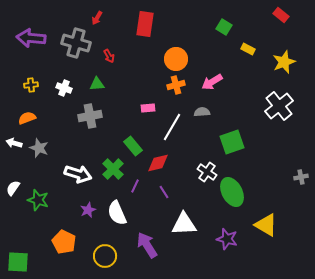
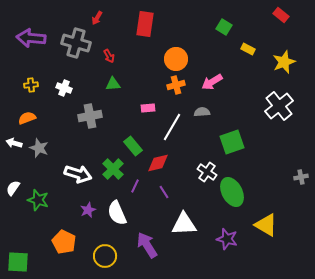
green triangle at (97, 84): moved 16 px right
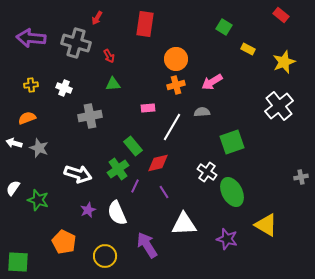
green cross at (113, 169): moved 5 px right; rotated 10 degrees clockwise
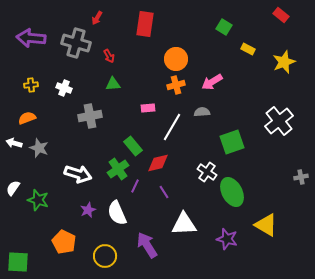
white cross at (279, 106): moved 15 px down
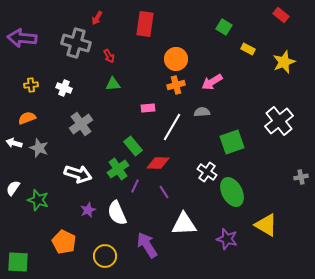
purple arrow at (31, 38): moved 9 px left
gray cross at (90, 116): moved 9 px left, 8 px down; rotated 25 degrees counterclockwise
red diamond at (158, 163): rotated 15 degrees clockwise
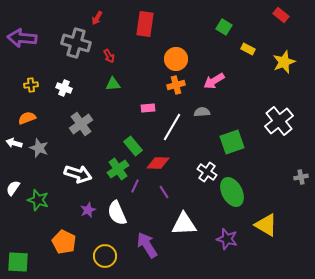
pink arrow at (212, 82): moved 2 px right, 1 px up
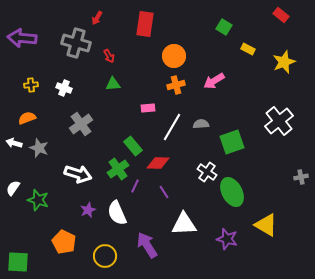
orange circle at (176, 59): moved 2 px left, 3 px up
gray semicircle at (202, 112): moved 1 px left, 12 px down
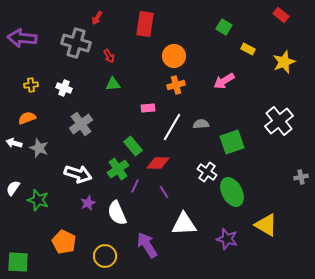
pink arrow at (214, 81): moved 10 px right
purple star at (88, 210): moved 7 px up
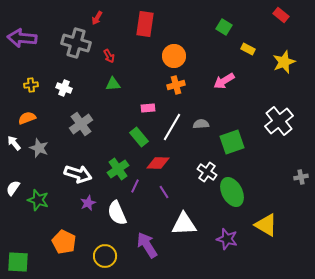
white arrow at (14, 143): rotated 35 degrees clockwise
green rectangle at (133, 146): moved 6 px right, 9 px up
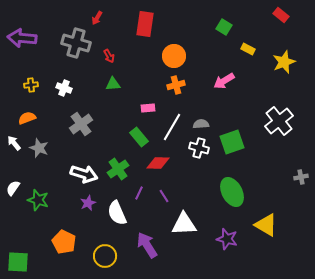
white cross at (207, 172): moved 8 px left, 24 px up; rotated 18 degrees counterclockwise
white arrow at (78, 174): moved 6 px right
purple line at (135, 186): moved 4 px right, 7 px down
purple line at (164, 192): moved 4 px down
